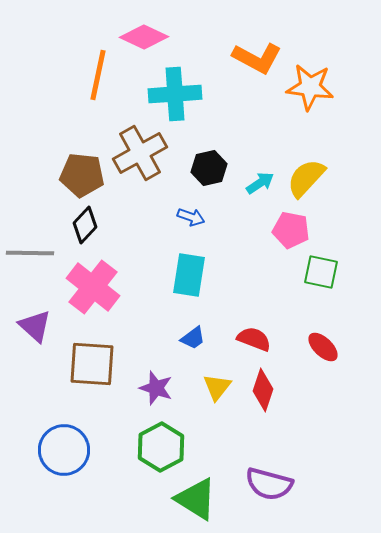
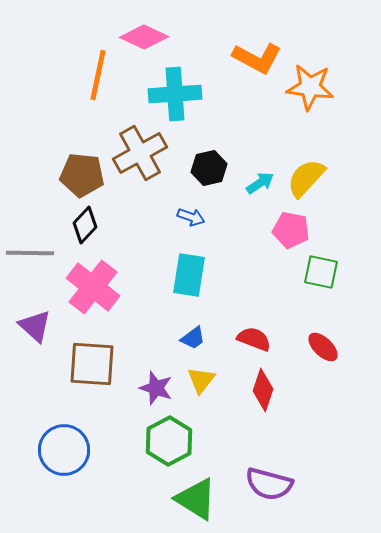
yellow triangle: moved 16 px left, 7 px up
green hexagon: moved 8 px right, 6 px up
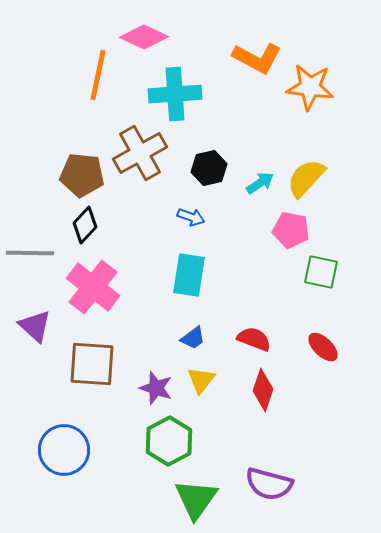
green triangle: rotated 33 degrees clockwise
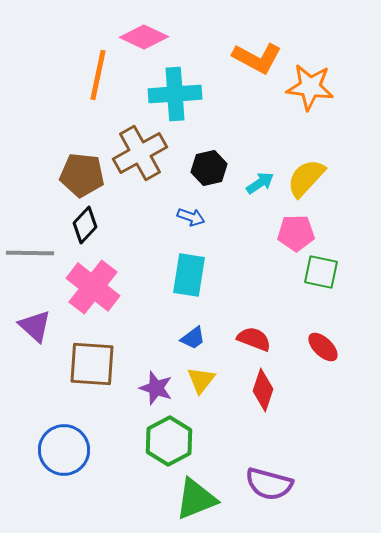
pink pentagon: moved 5 px right, 3 px down; rotated 12 degrees counterclockwise
green triangle: rotated 33 degrees clockwise
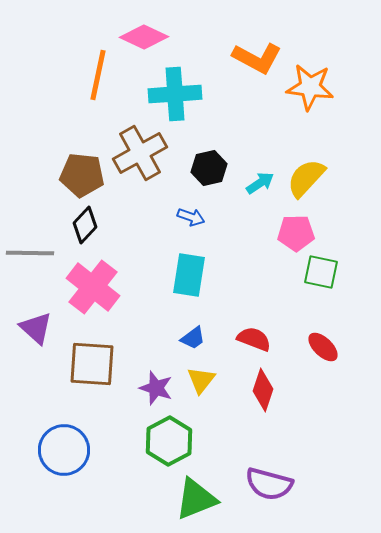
purple triangle: moved 1 px right, 2 px down
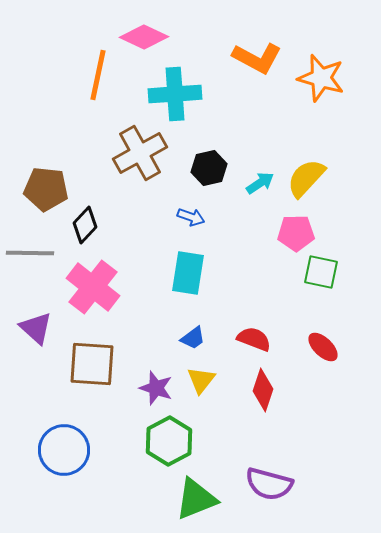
orange star: moved 11 px right, 9 px up; rotated 9 degrees clockwise
brown pentagon: moved 36 px left, 14 px down
cyan rectangle: moved 1 px left, 2 px up
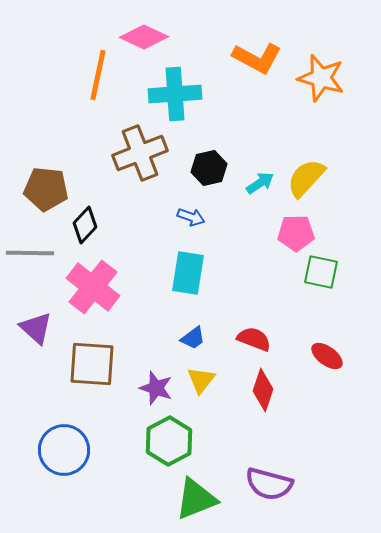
brown cross: rotated 8 degrees clockwise
red ellipse: moved 4 px right, 9 px down; rotated 8 degrees counterclockwise
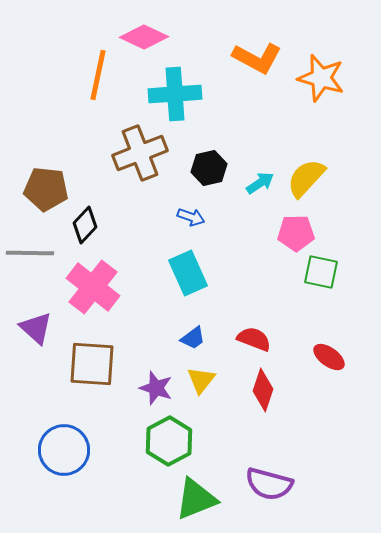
cyan rectangle: rotated 33 degrees counterclockwise
red ellipse: moved 2 px right, 1 px down
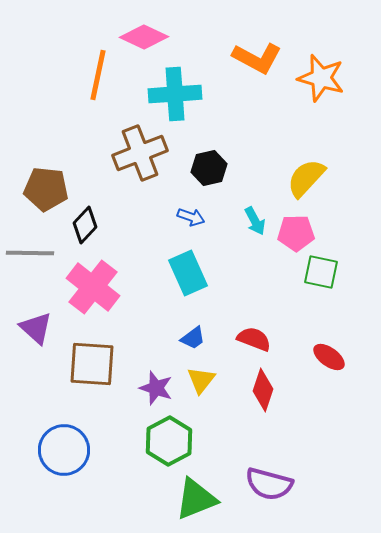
cyan arrow: moved 5 px left, 38 px down; rotated 96 degrees clockwise
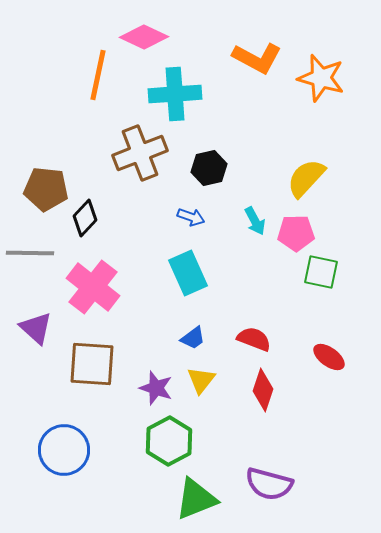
black diamond: moved 7 px up
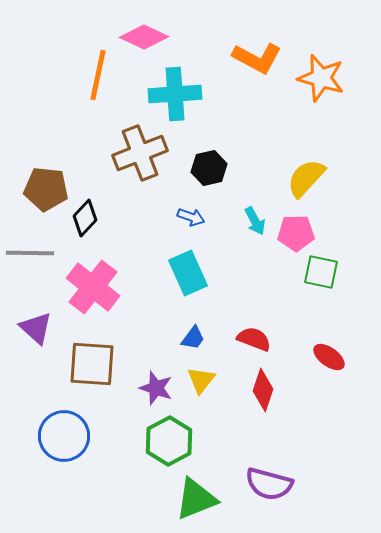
blue trapezoid: rotated 16 degrees counterclockwise
blue circle: moved 14 px up
